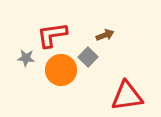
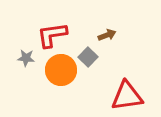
brown arrow: moved 2 px right
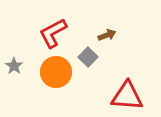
red L-shape: moved 1 px right, 2 px up; rotated 20 degrees counterclockwise
gray star: moved 12 px left, 8 px down; rotated 30 degrees clockwise
orange circle: moved 5 px left, 2 px down
red triangle: rotated 12 degrees clockwise
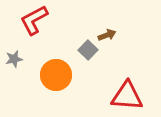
red L-shape: moved 19 px left, 13 px up
gray square: moved 7 px up
gray star: moved 7 px up; rotated 24 degrees clockwise
orange circle: moved 3 px down
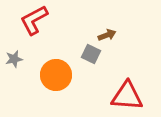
gray square: moved 3 px right, 4 px down; rotated 18 degrees counterclockwise
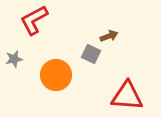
brown arrow: moved 2 px right, 1 px down
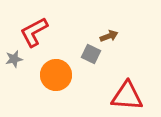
red L-shape: moved 12 px down
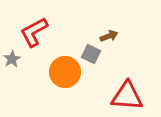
gray star: moved 2 px left; rotated 18 degrees counterclockwise
orange circle: moved 9 px right, 3 px up
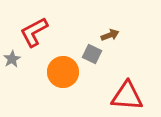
brown arrow: moved 1 px right, 1 px up
gray square: moved 1 px right
orange circle: moved 2 px left
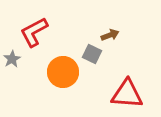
red triangle: moved 2 px up
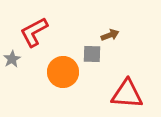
gray square: rotated 24 degrees counterclockwise
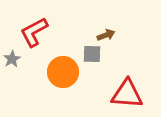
brown arrow: moved 4 px left
